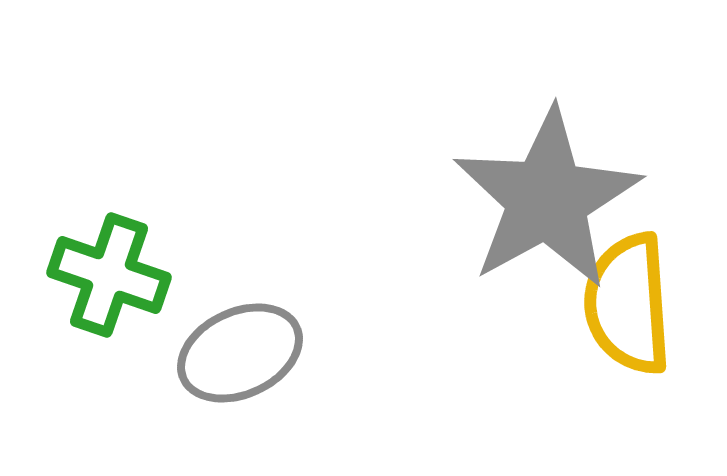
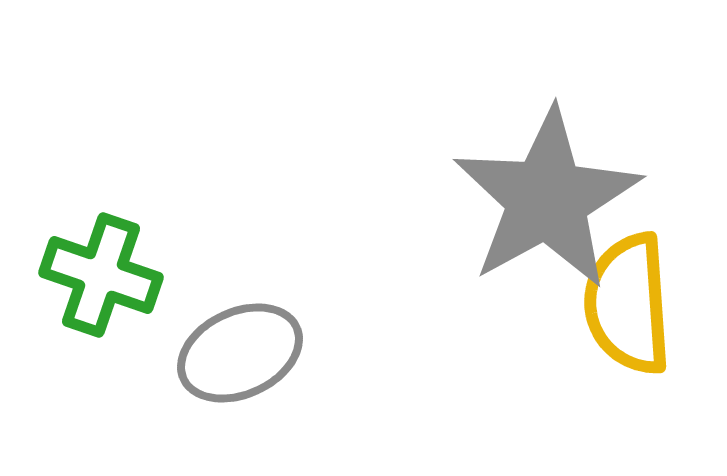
green cross: moved 8 px left
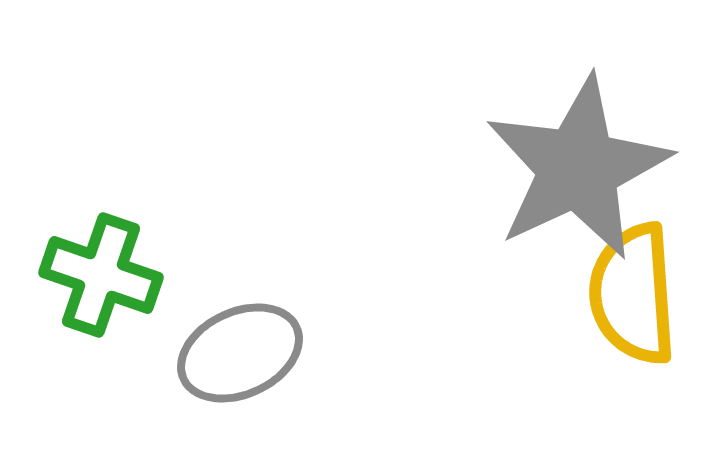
gray star: moved 31 px right, 31 px up; rotated 4 degrees clockwise
yellow semicircle: moved 5 px right, 10 px up
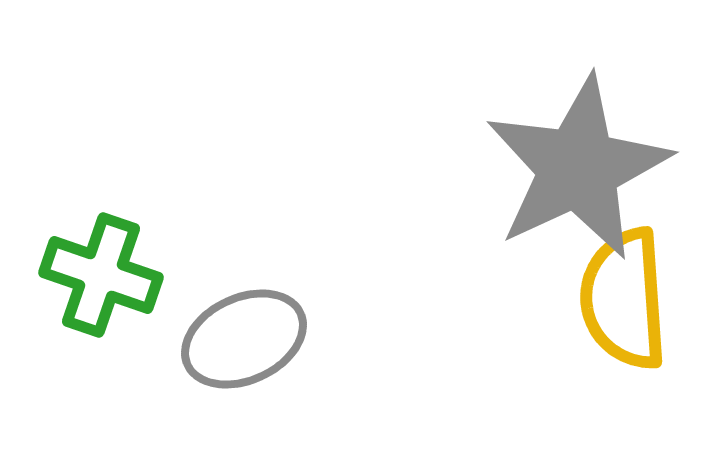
yellow semicircle: moved 9 px left, 5 px down
gray ellipse: moved 4 px right, 14 px up
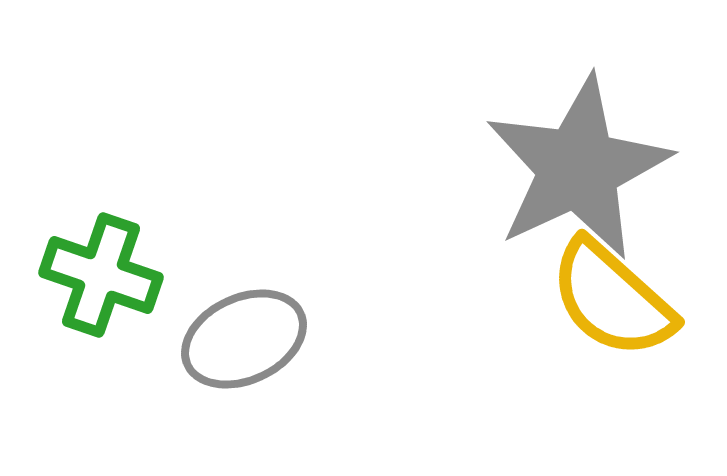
yellow semicircle: moved 12 px left; rotated 44 degrees counterclockwise
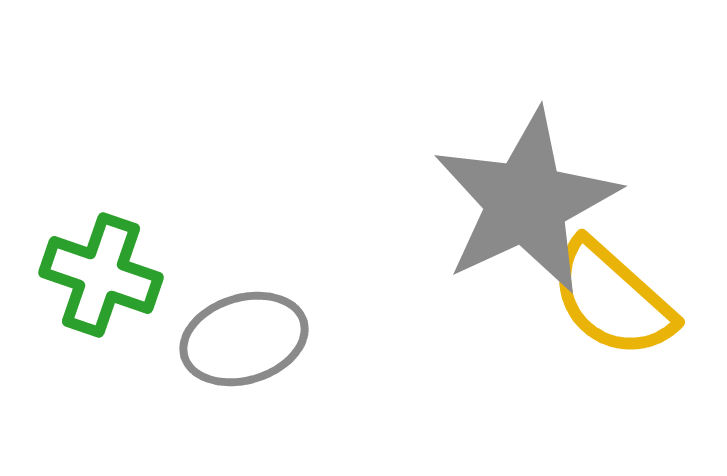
gray star: moved 52 px left, 34 px down
gray ellipse: rotated 8 degrees clockwise
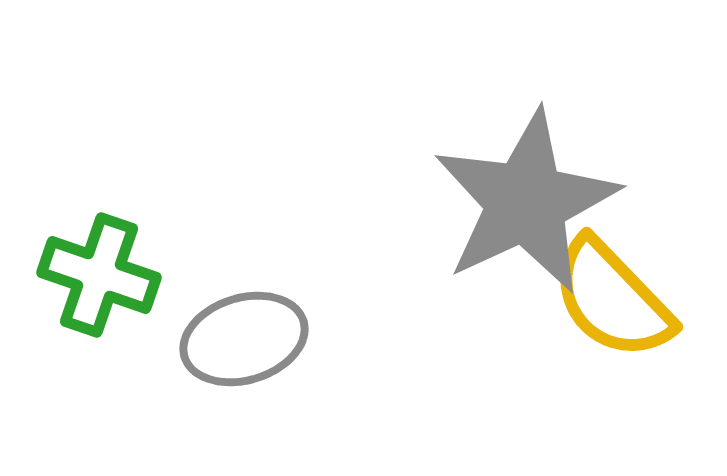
green cross: moved 2 px left
yellow semicircle: rotated 4 degrees clockwise
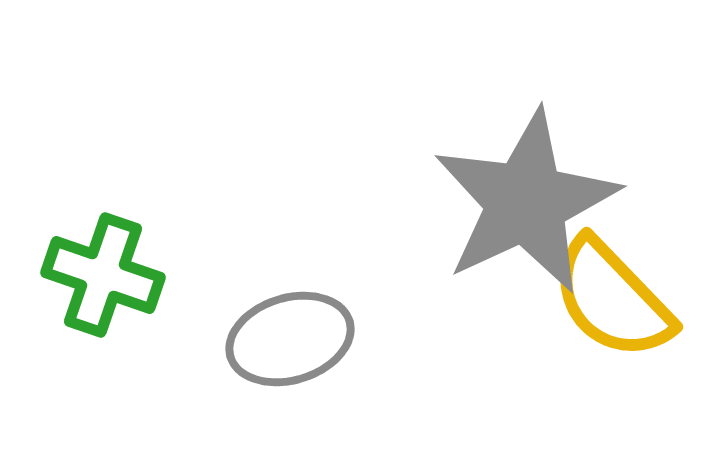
green cross: moved 4 px right
gray ellipse: moved 46 px right
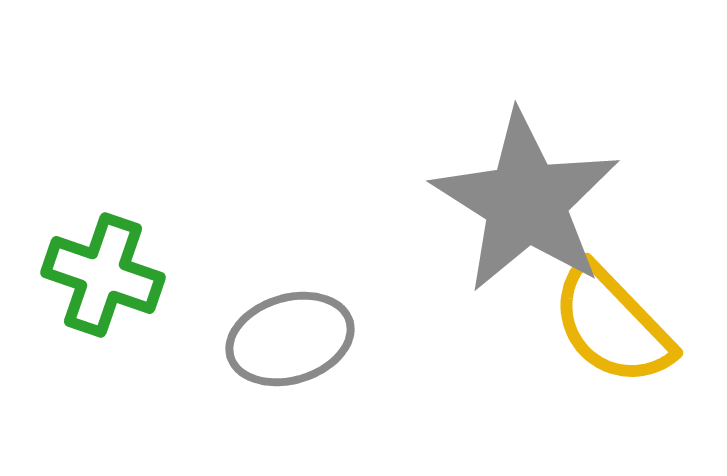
gray star: rotated 15 degrees counterclockwise
yellow semicircle: moved 26 px down
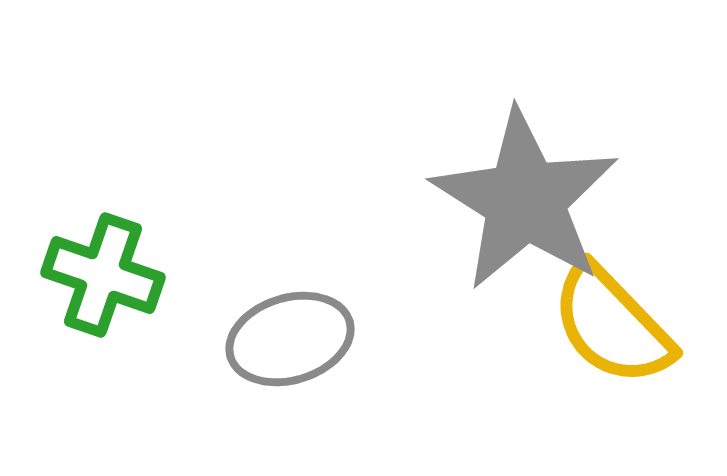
gray star: moved 1 px left, 2 px up
